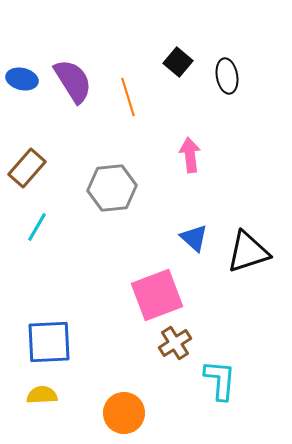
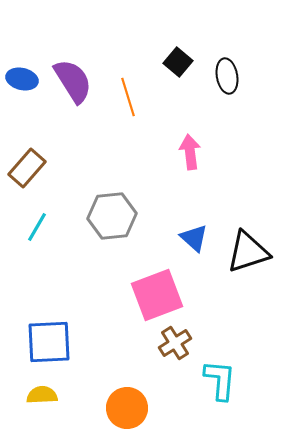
pink arrow: moved 3 px up
gray hexagon: moved 28 px down
orange circle: moved 3 px right, 5 px up
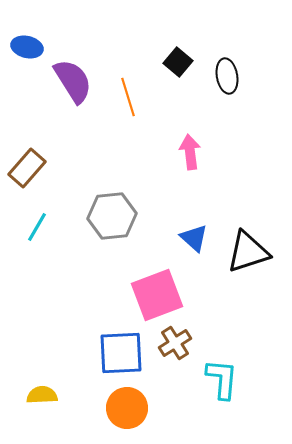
blue ellipse: moved 5 px right, 32 px up
blue square: moved 72 px right, 11 px down
cyan L-shape: moved 2 px right, 1 px up
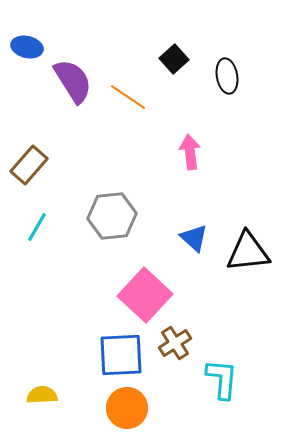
black square: moved 4 px left, 3 px up; rotated 8 degrees clockwise
orange line: rotated 39 degrees counterclockwise
brown rectangle: moved 2 px right, 3 px up
black triangle: rotated 12 degrees clockwise
pink square: moved 12 px left; rotated 26 degrees counterclockwise
blue square: moved 2 px down
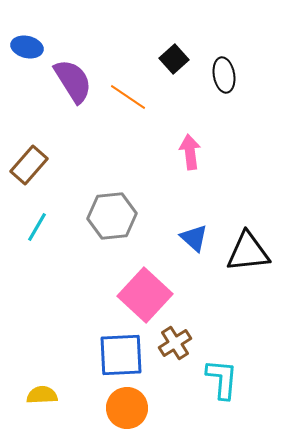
black ellipse: moved 3 px left, 1 px up
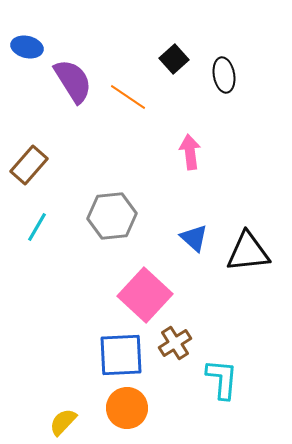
yellow semicircle: moved 21 px right, 27 px down; rotated 44 degrees counterclockwise
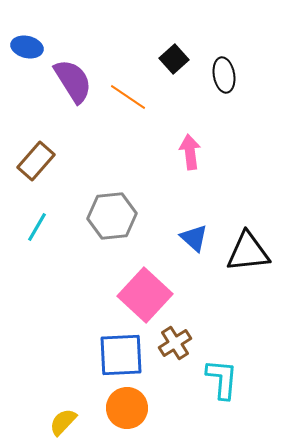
brown rectangle: moved 7 px right, 4 px up
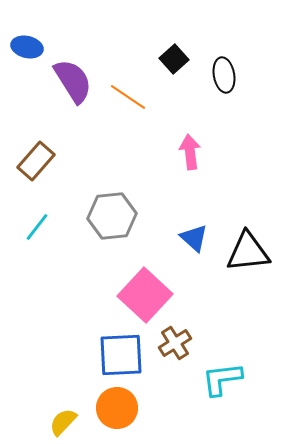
cyan line: rotated 8 degrees clockwise
cyan L-shape: rotated 102 degrees counterclockwise
orange circle: moved 10 px left
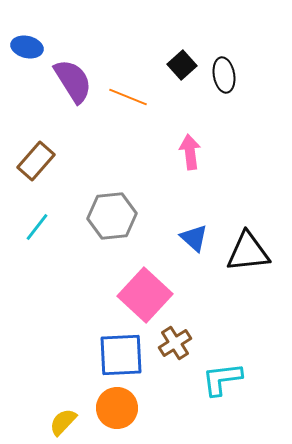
black square: moved 8 px right, 6 px down
orange line: rotated 12 degrees counterclockwise
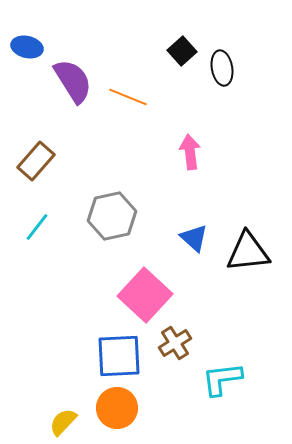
black square: moved 14 px up
black ellipse: moved 2 px left, 7 px up
gray hexagon: rotated 6 degrees counterclockwise
blue square: moved 2 px left, 1 px down
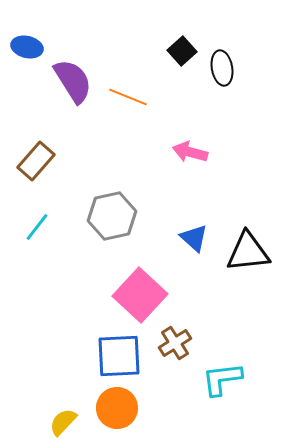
pink arrow: rotated 68 degrees counterclockwise
pink square: moved 5 px left
